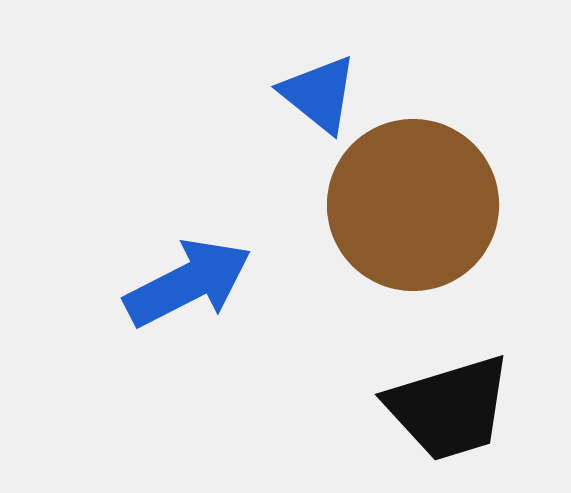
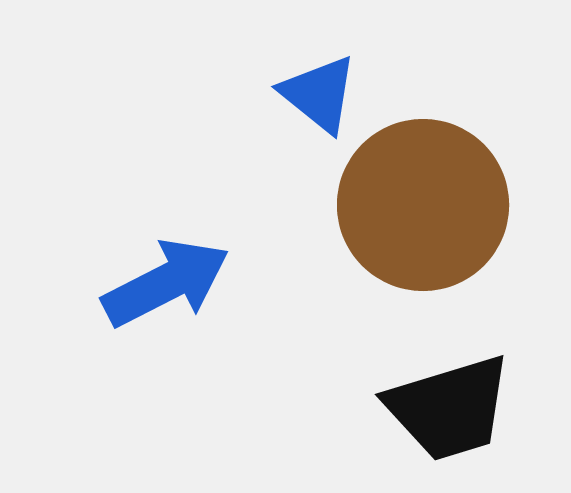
brown circle: moved 10 px right
blue arrow: moved 22 px left
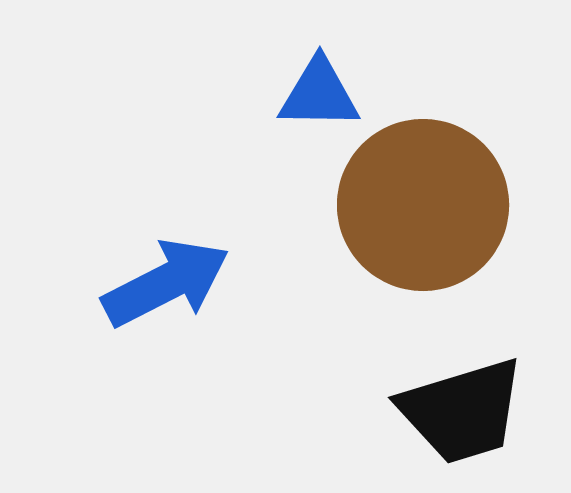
blue triangle: rotated 38 degrees counterclockwise
black trapezoid: moved 13 px right, 3 px down
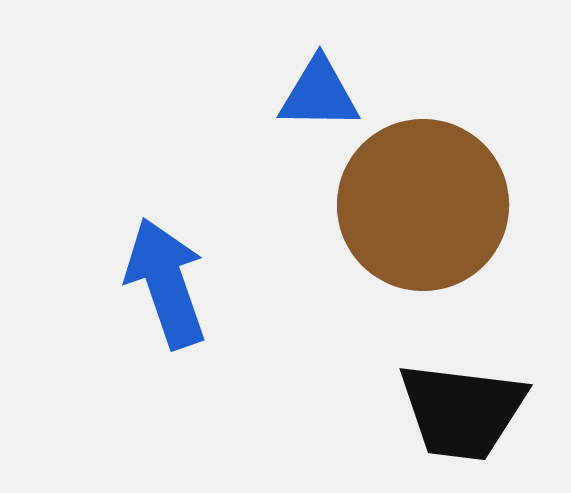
blue arrow: rotated 82 degrees counterclockwise
black trapezoid: rotated 24 degrees clockwise
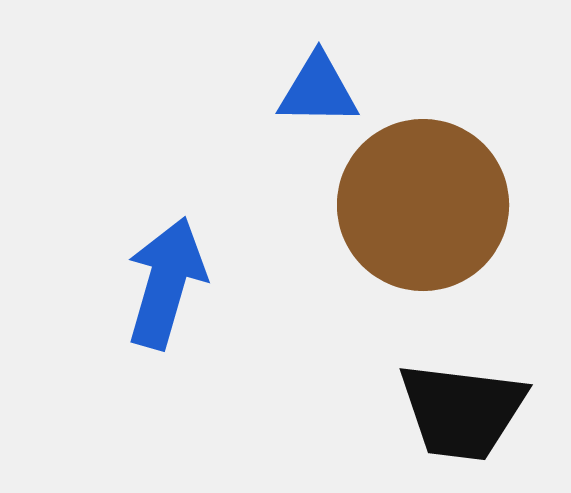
blue triangle: moved 1 px left, 4 px up
blue arrow: rotated 35 degrees clockwise
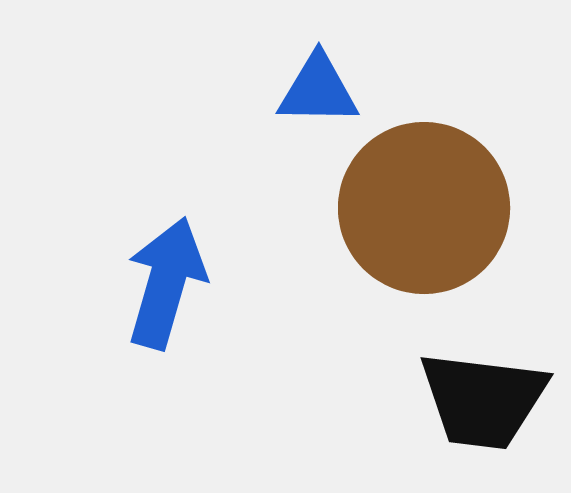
brown circle: moved 1 px right, 3 px down
black trapezoid: moved 21 px right, 11 px up
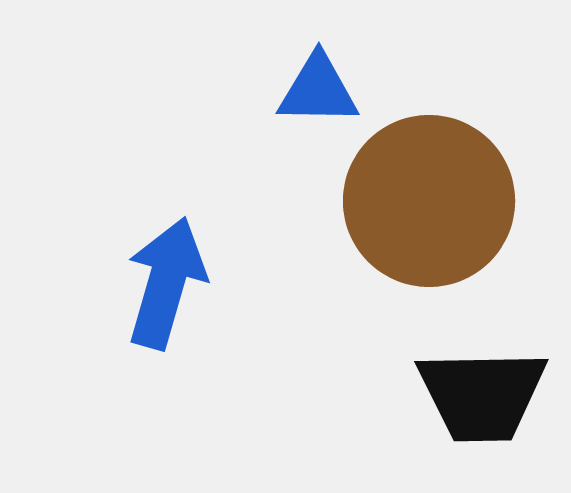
brown circle: moved 5 px right, 7 px up
black trapezoid: moved 1 px left, 5 px up; rotated 8 degrees counterclockwise
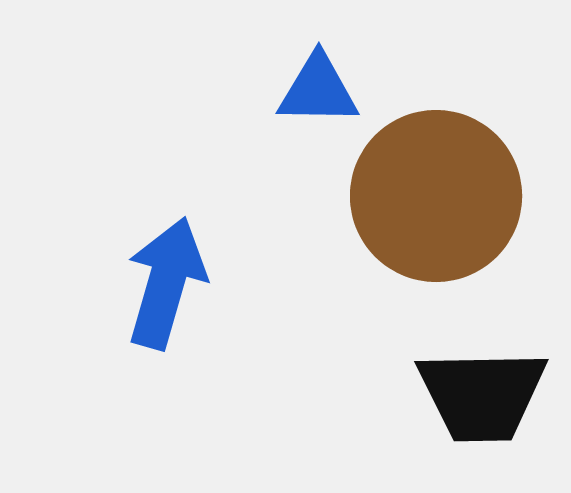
brown circle: moved 7 px right, 5 px up
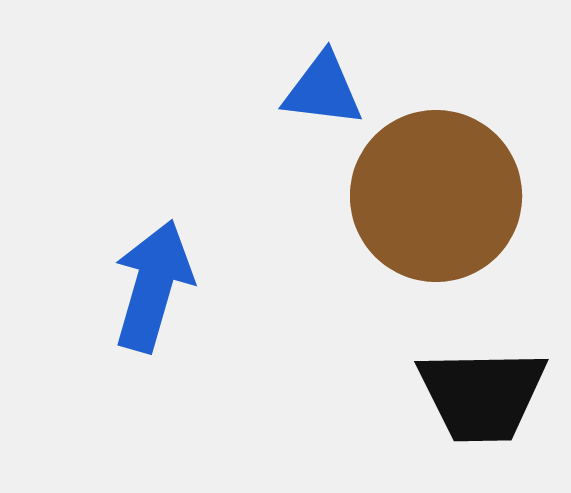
blue triangle: moved 5 px right; rotated 6 degrees clockwise
blue arrow: moved 13 px left, 3 px down
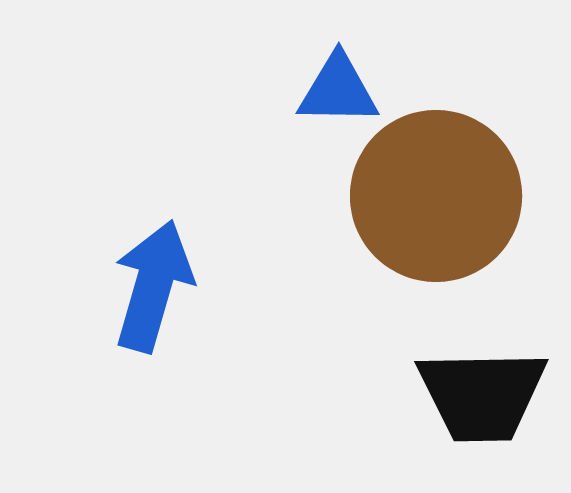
blue triangle: moved 15 px right; rotated 6 degrees counterclockwise
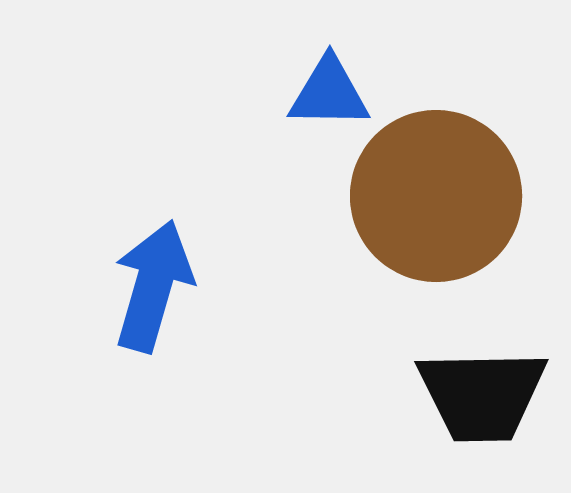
blue triangle: moved 9 px left, 3 px down
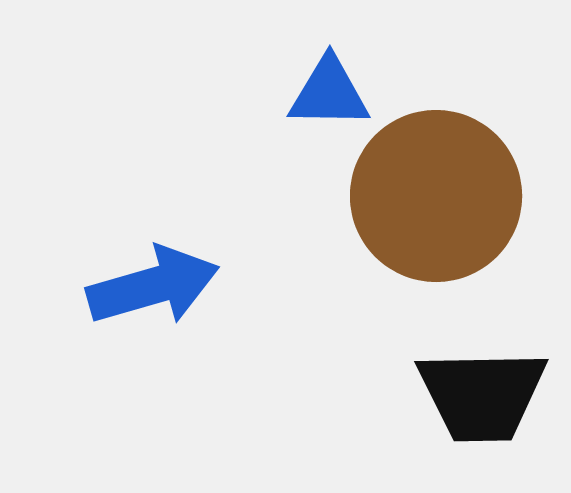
blue arrow: rotated 58 degrees clockwise
